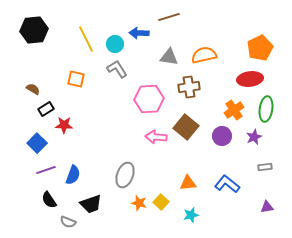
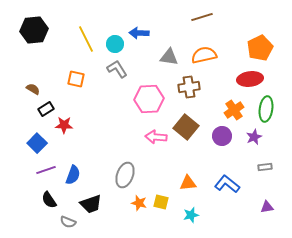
brown line: moved 33 px right
yellow square: rotated 28 degrees counterclockwise
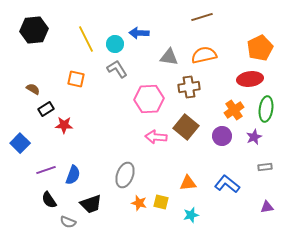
blue square: moved 17 px left
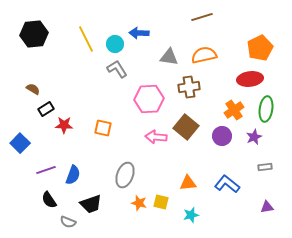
black hexagon: moved 4 px down
orange square: moved 27 px right, 49 px down
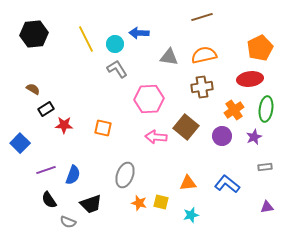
brown cross: moved 13 px right
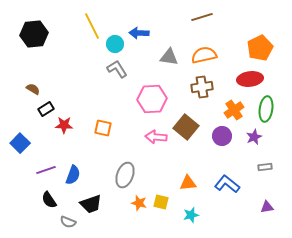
yellow line: moved 6 px right, 13 px up
pink hexagon: moved 3 px right
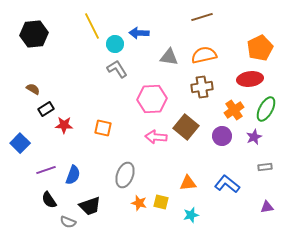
green ellipse: rotated 20 degrees clockwise
black trapezoid: moved 1 px left, 2 px down
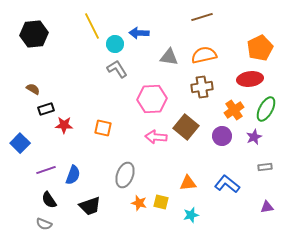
black rectangle: rotated 14 degrees clockwise
gray semicircle: moved 24 px left, 2 px down
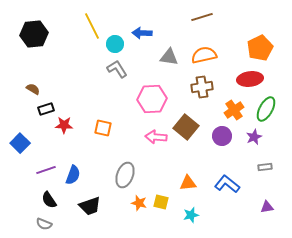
blue arrow: moved 3 px right
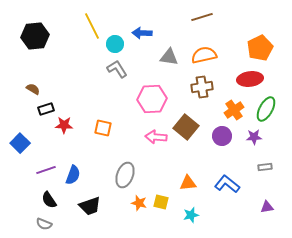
black hexagon: moved 1 px right, 2 px down
purple star: rotated 21 degrees clockwise
